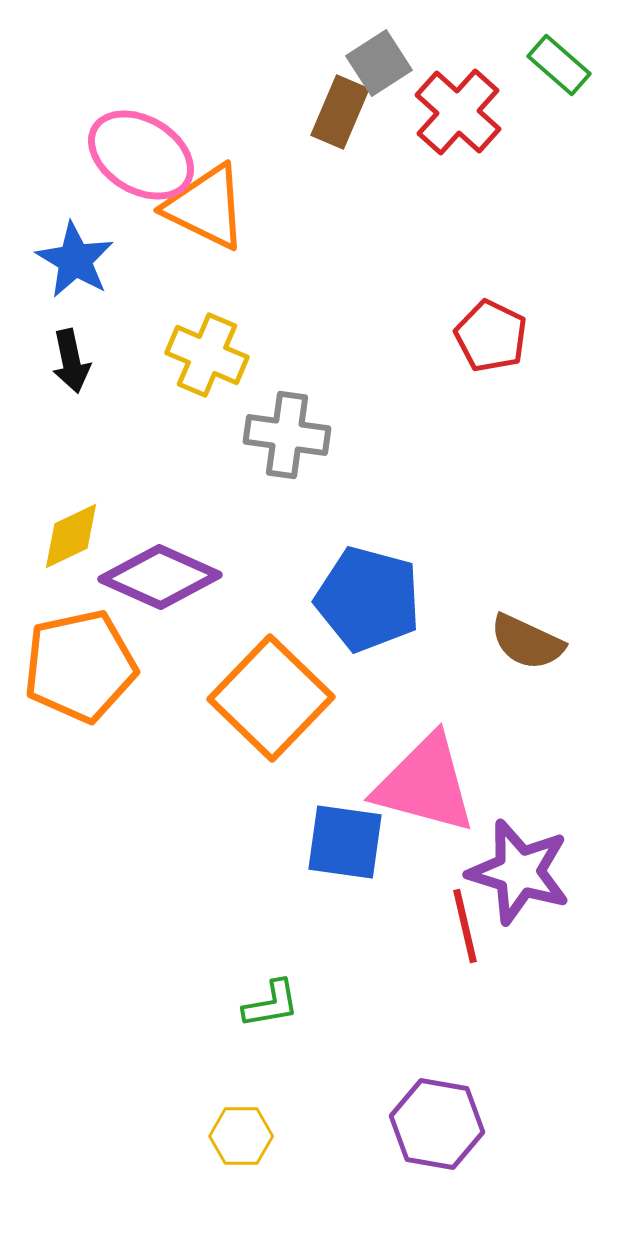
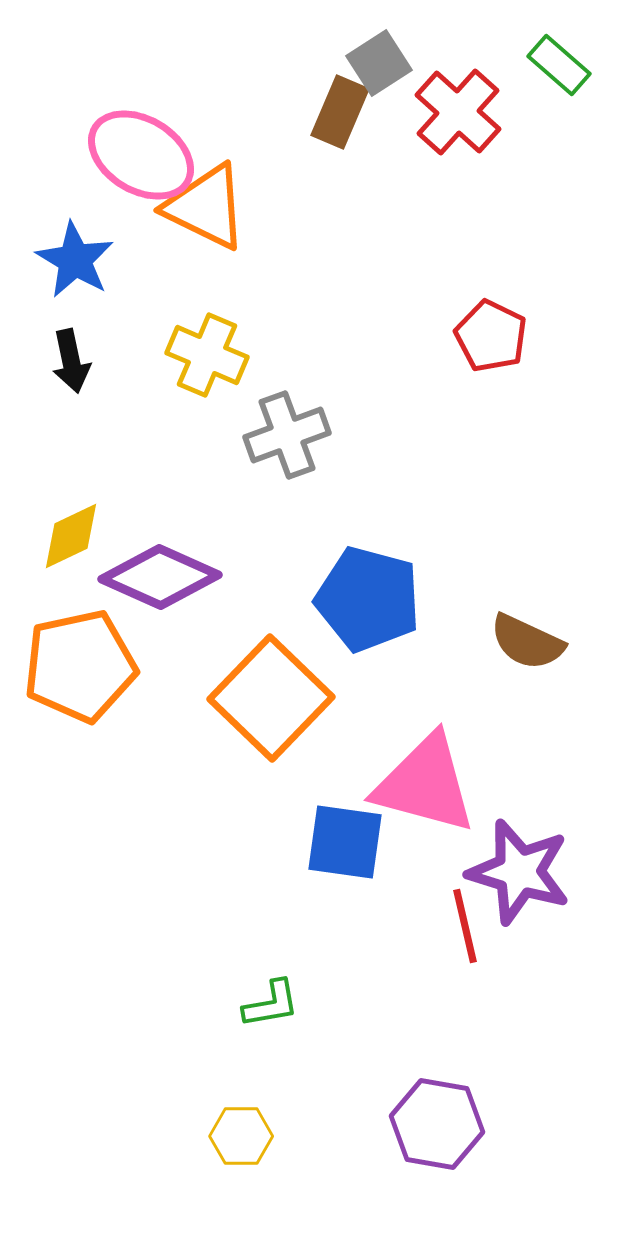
gray cross: rotated 28 degrees counterclockwise
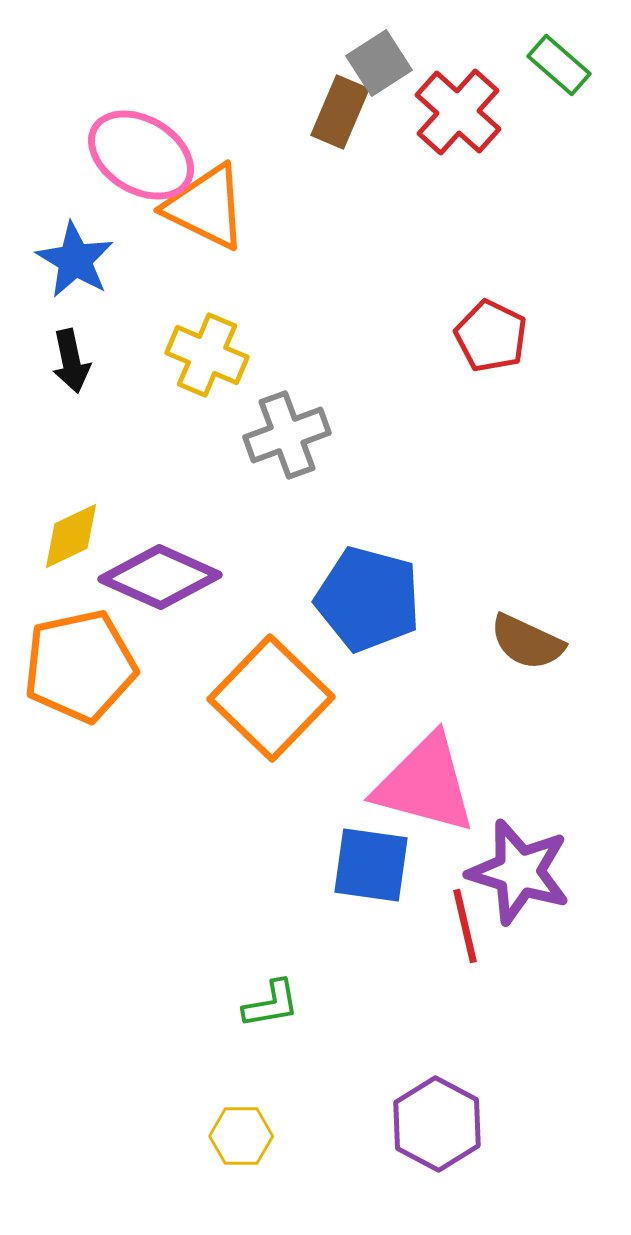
blue square: moved 26 px right, 23 px down
purple hexagon: rotated 18 degrees clockwise
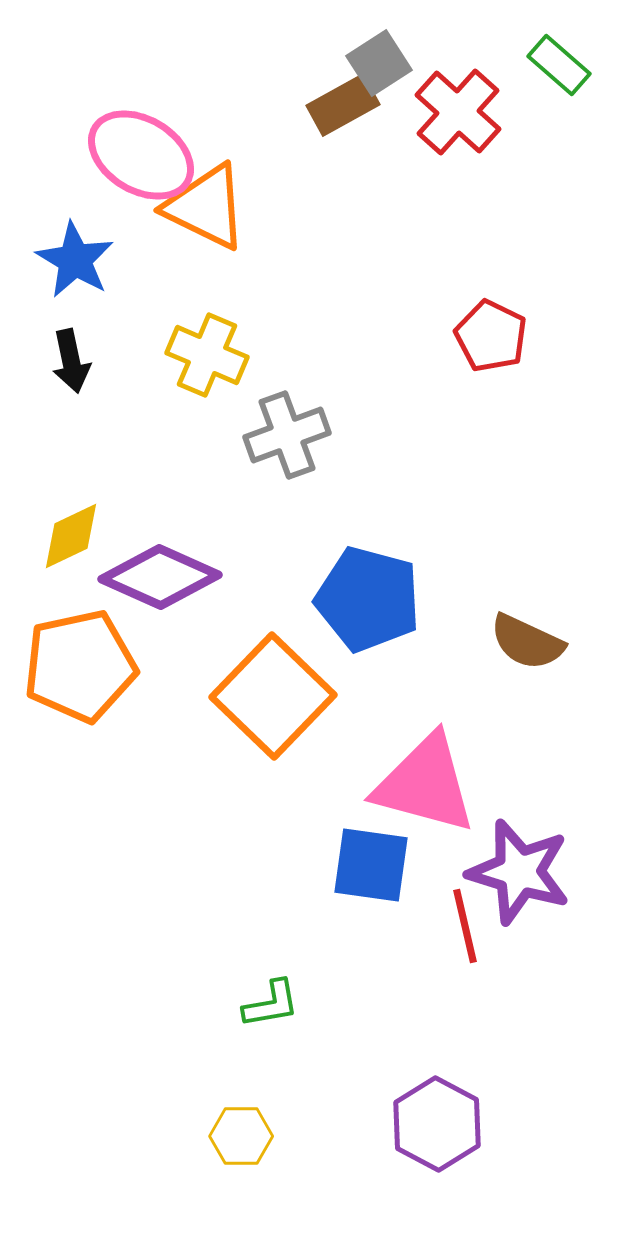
brown rectangle: moved 3 px right, 7 px up; rotated 38 degrees clockwise
orange square: moved 2 px right, 2 px up
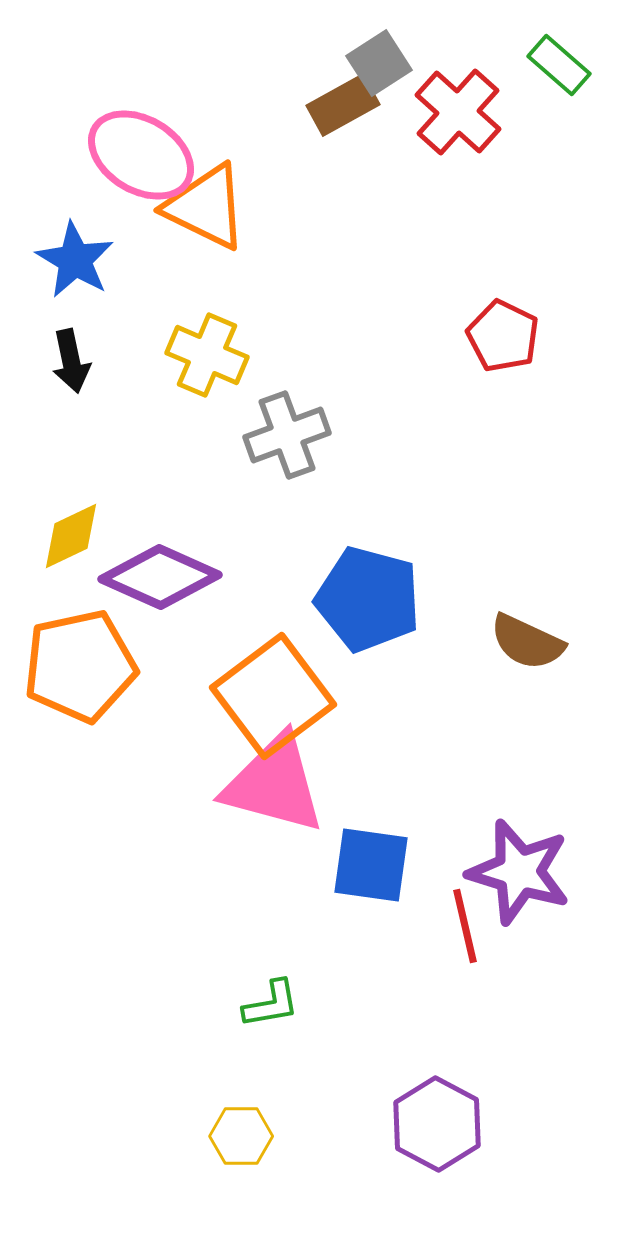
red pentagon: moved 12 px right
orange square: rotated 9 degrees clockwise
pink triangle: moved 151 px left
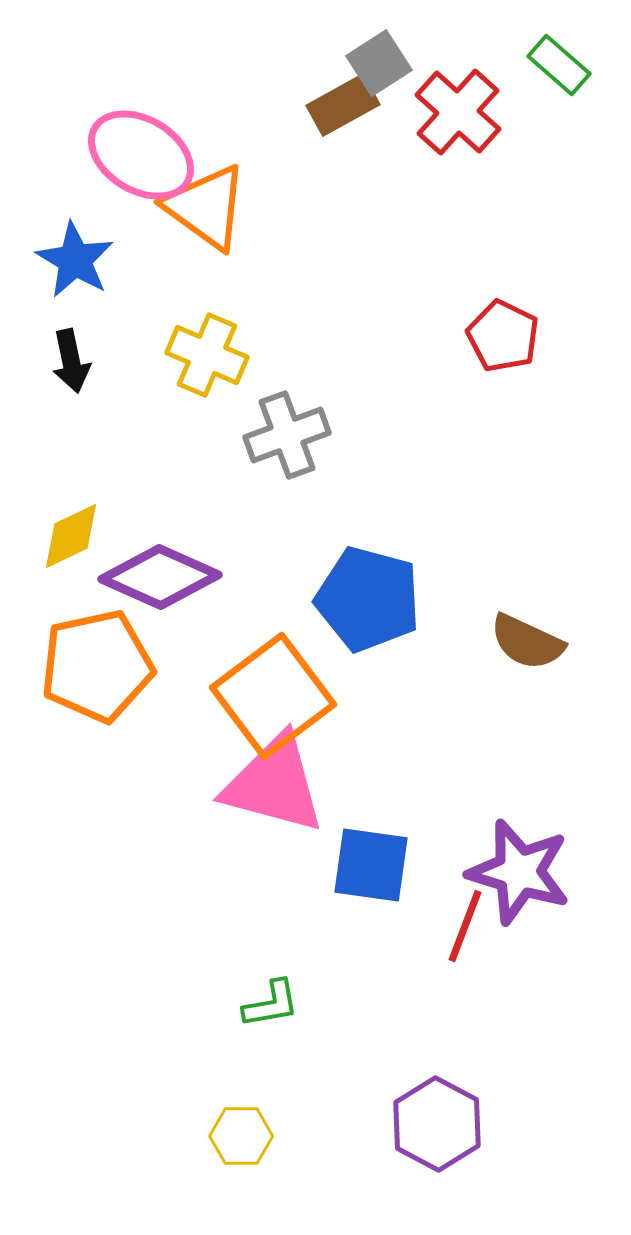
orange triangle: rotated 10 degrees clockwise
orange pentagon: moved 17 px right
red line: rotated 34 degrees clockwise
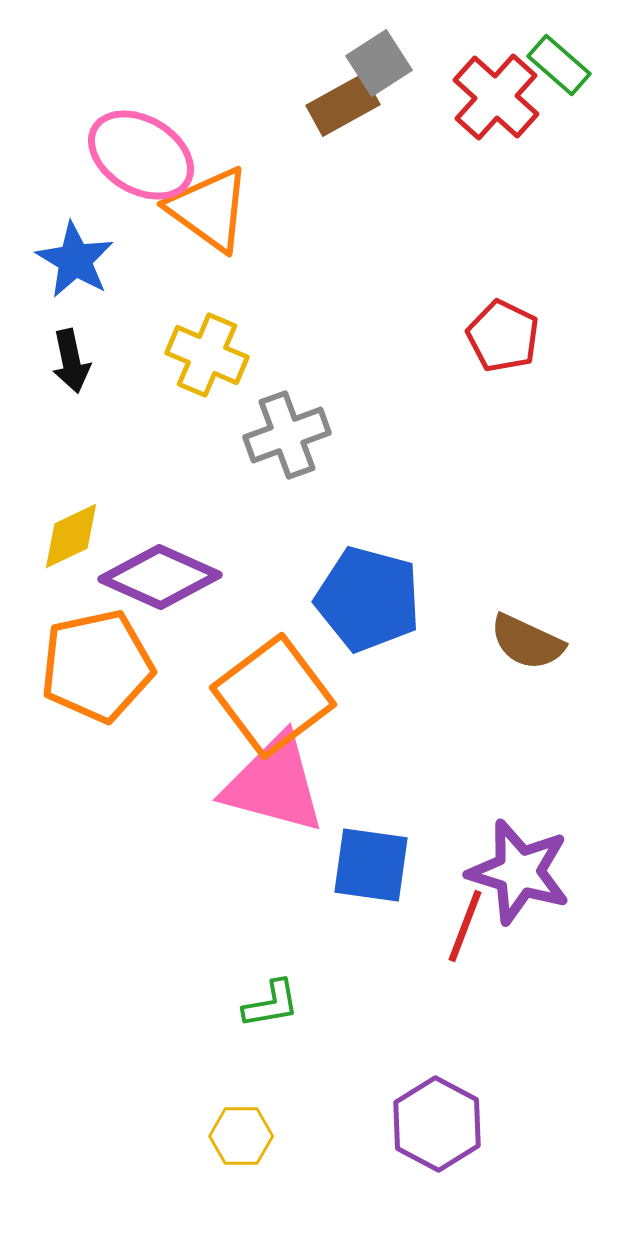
red cross: moved 38 px right, 15 px up
orange triangle: moved 3 px right, 2 px down
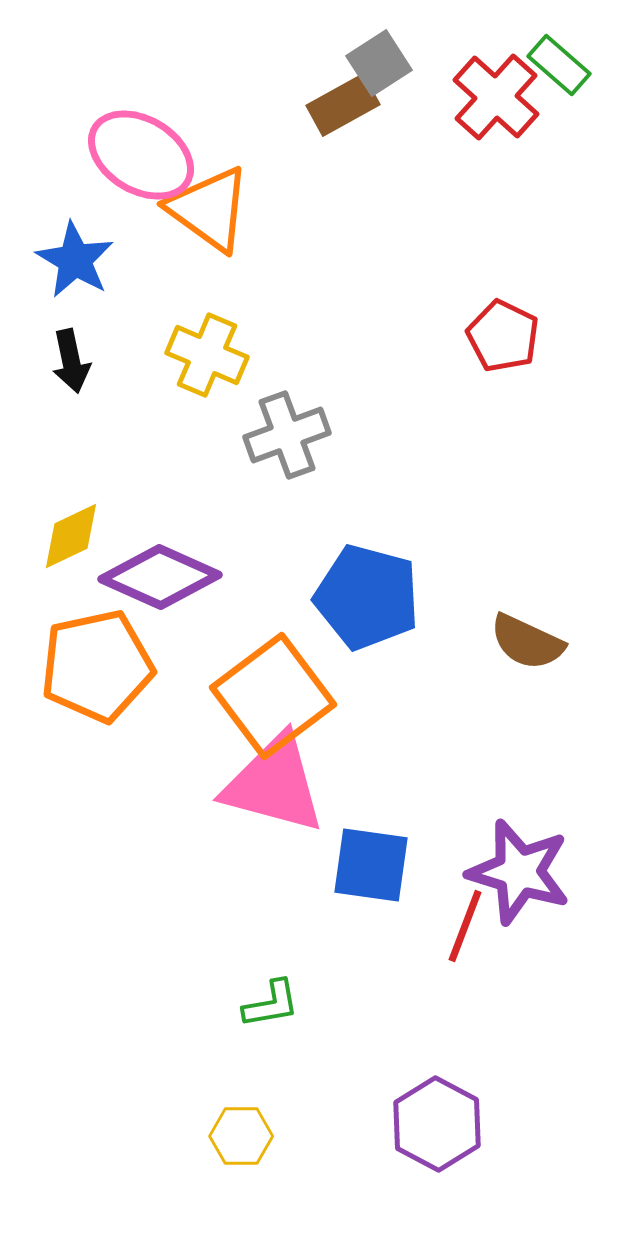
blue pentagon: moved 1 px left, 2 px up
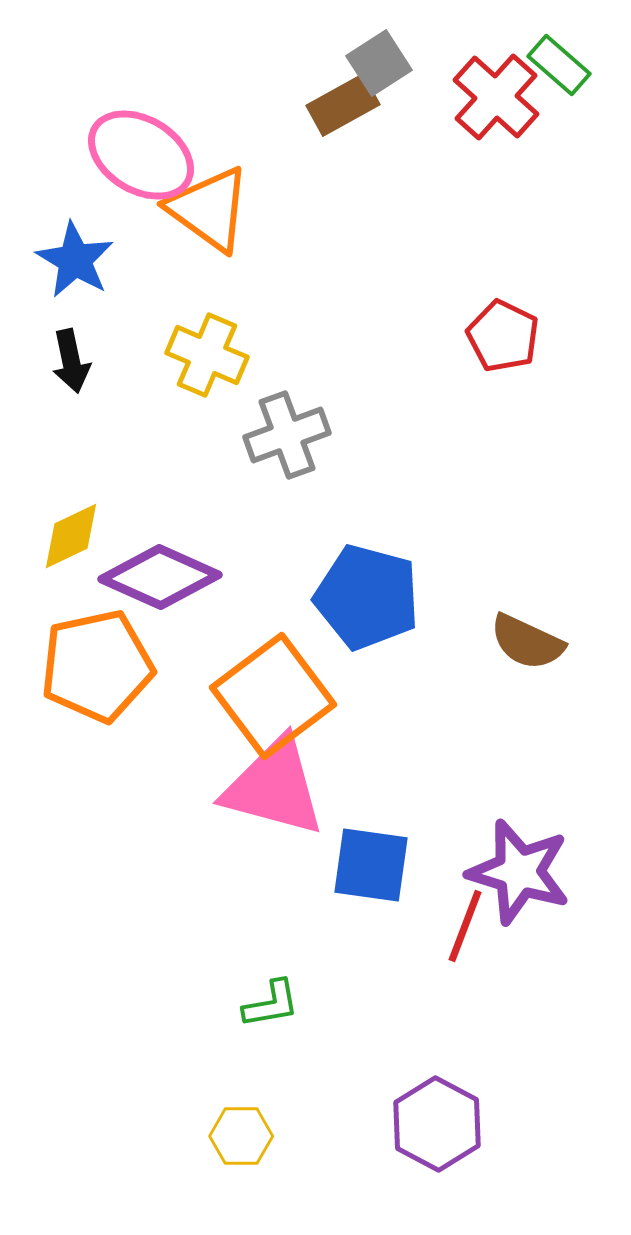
pink triangle: moved 3 px down
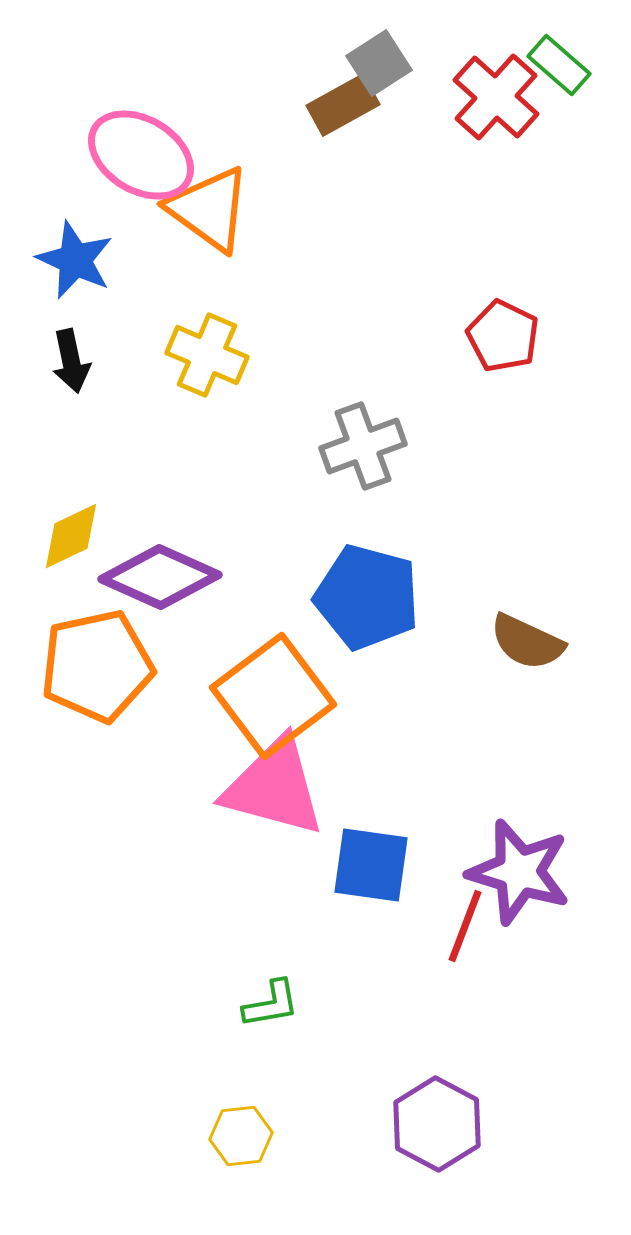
blue star: rotated 6 degrees counterclockwise
gray cross: moved 76 px right, 11 px down
yellow hexagon: rotated 6 degrees counterclockwise
